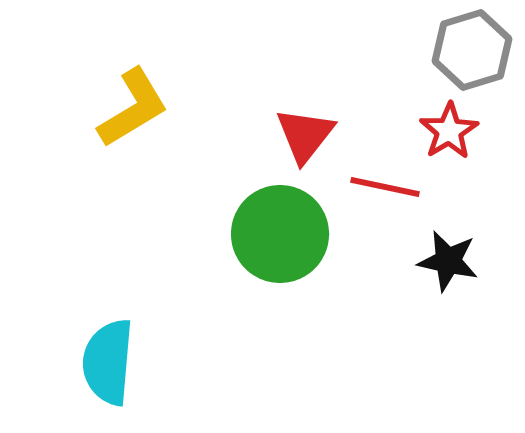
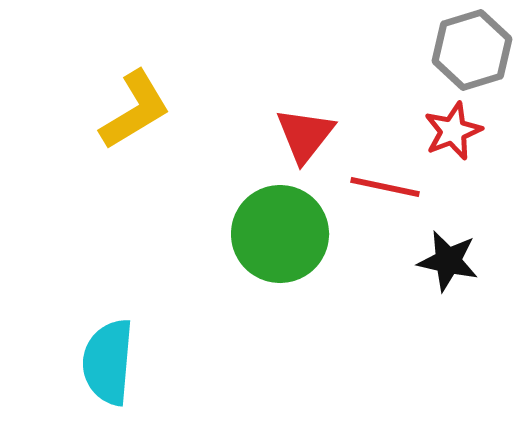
yellow L-shape: moved 2 px right, 2 px down
red star: moved 4 px right; rotated 10 degrees clockwise
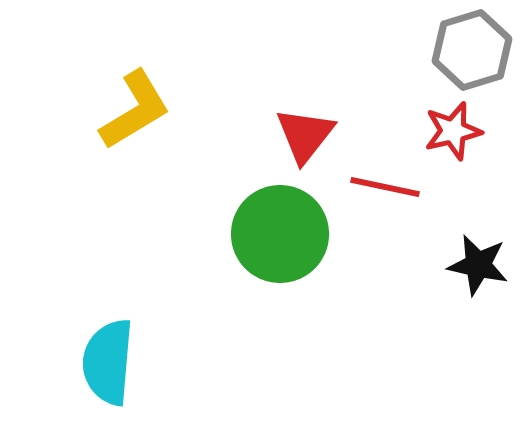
red star: rotated 8 degrees clockwise
black star: moved 30 px right, 4 px down
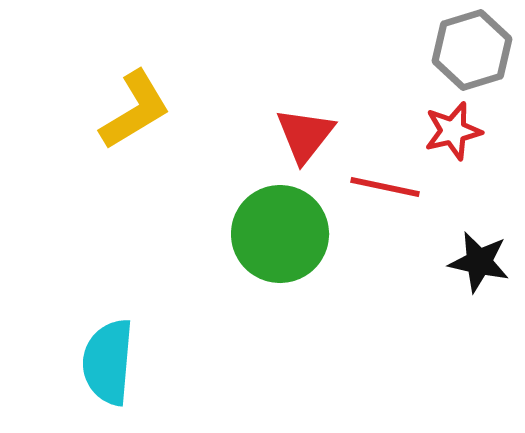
black star: moved 1 px right, 3 px up
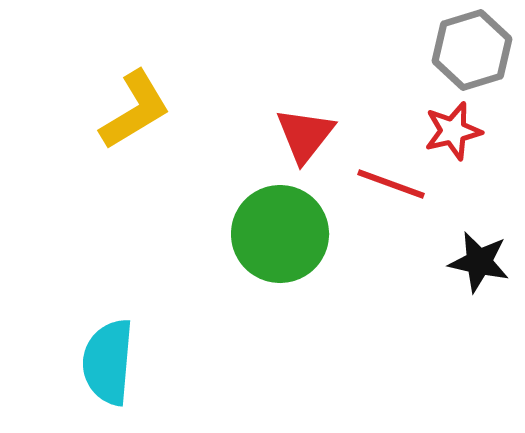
red line: moved 6 px right, 3 px up; rotated 8 degrees clockwise
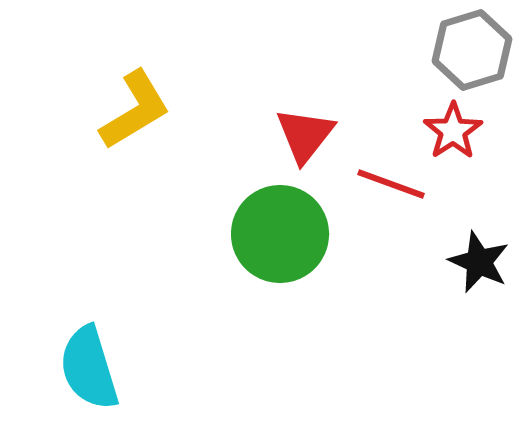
red star: rotated 20 degrees counterclockwise
black star: rotated 12 degrees clockwise
cyan semicircle: moved 19 px left, 6 px down; rotated 22 degrees counterclockwise
